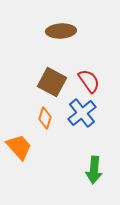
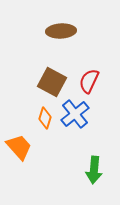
red semicircle: rotated 120 degrees counterclockwise
blue cross: moved 7 px left, 1 px down
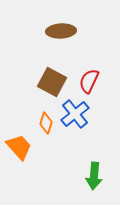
orange diamond: moved 1 px right, 5 px down
green arrow: moved 6 px down
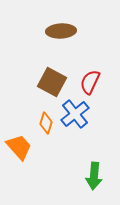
red semicircle: moved 1 px right, 1 px down
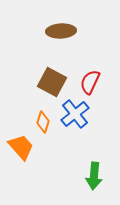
orange diamond: moved 3 px left, 1 px up
orange trapezoid: moved 2 px right
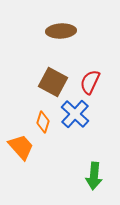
brown square: moved 1 px right
blue cross: rotated 8 degrees counterclockwise
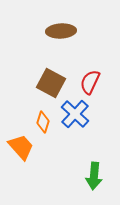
brown square: moved 2 px left, 1 px down
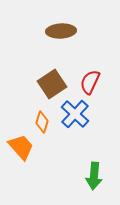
brown square: moved 1 px right, 1 px down; rotated 28 degrees clockwise
orange diamond: moved 1 px left
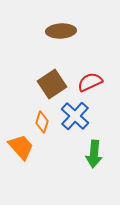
red semicircle: rotated 40 degrees clockwise
blue cross: moved 2 px down
green arrow: moved 22 px up
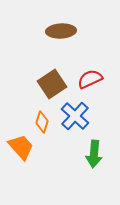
red semicircle: moved 3 px up
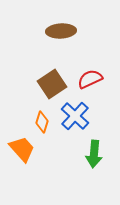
orange trapezoid: moved 1 px right, 2 px down
